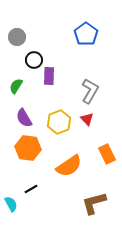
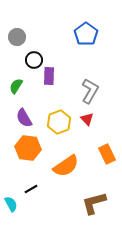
orange semicircle: moved 3 px left
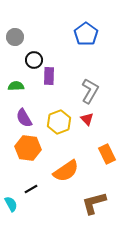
gray circle: moved 2 px left
green semicircle: rotated 56 degrees clockwise
orange semicircle: moved 5 px down
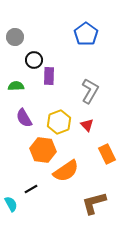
red triangle: moved 6 px down
orange hexagon: moved 15 px right, 2 px down
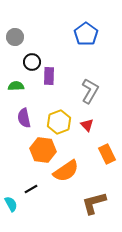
black circle: moved 2 px left, 2 px down
purple semicircle: rotated 18 degrees clockwise
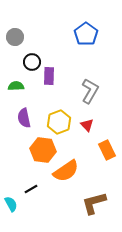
orange rectangle: moved 4 px up
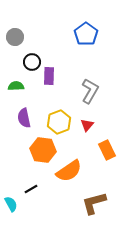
red triangle: rotated 24 degrees clockwise
orange semicircle: moved 3 px right
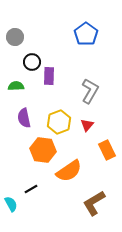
brown L-shape: rotated 16 degrees counterclockwise
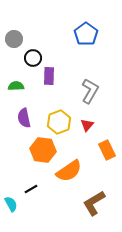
gray circle: moved 1 px left, 2 px down
black circle: moved 1 px right, 4 px up
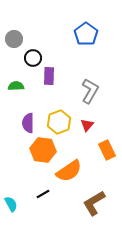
purple semicircle: moved 4 px right, 5 px down; rotated 12 degrees clockwise
black line: moved 12 px right, 5 px down
